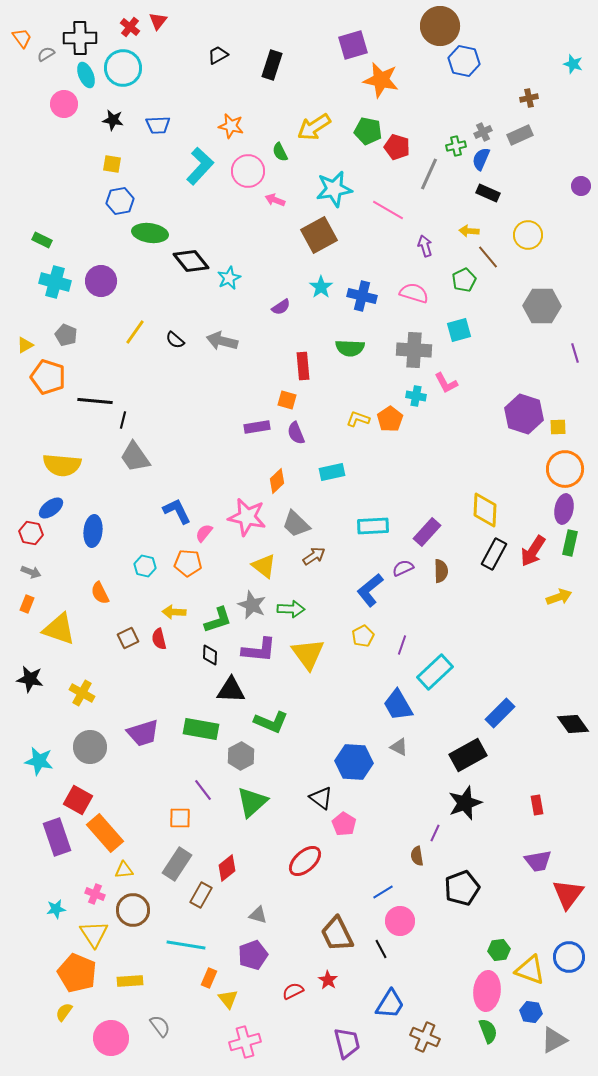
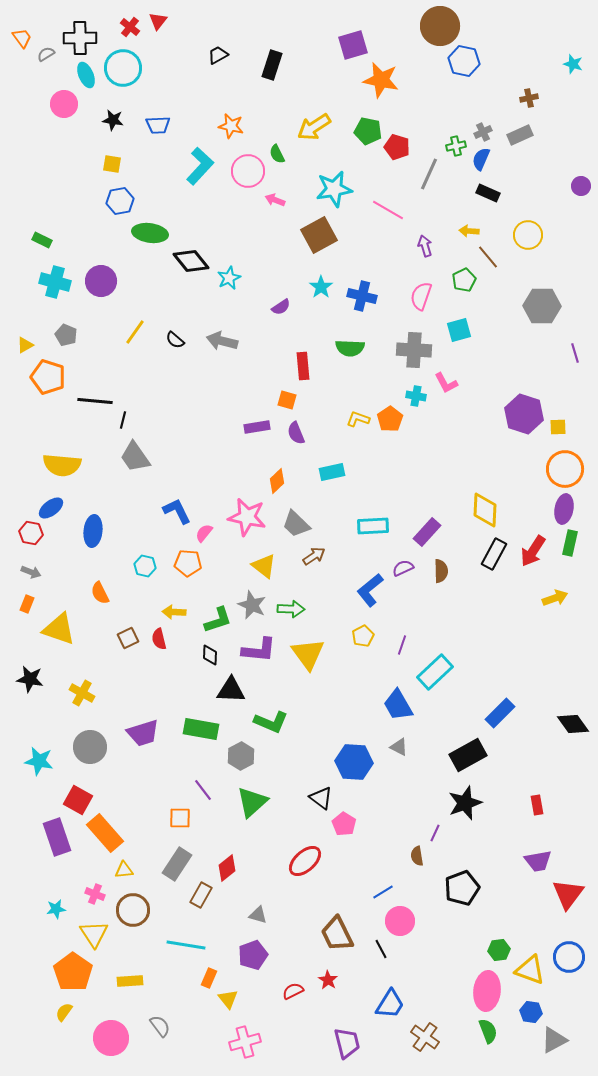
green semicircle at (280, 152): moved 3 px left, 2 px down
pink semicircle at (414, 293): moved 7 px right, 3 px down; rotated 88 degrees counterclockwise
yellow arrow at (559, 597): moved 4 px left, 1 px down
orange pentagon at (77, 973): moved 4 px left, 1 px up; rotated 12 degrees clockwise
brown cross at (425, 1037): rotated 12 degrees clockwise
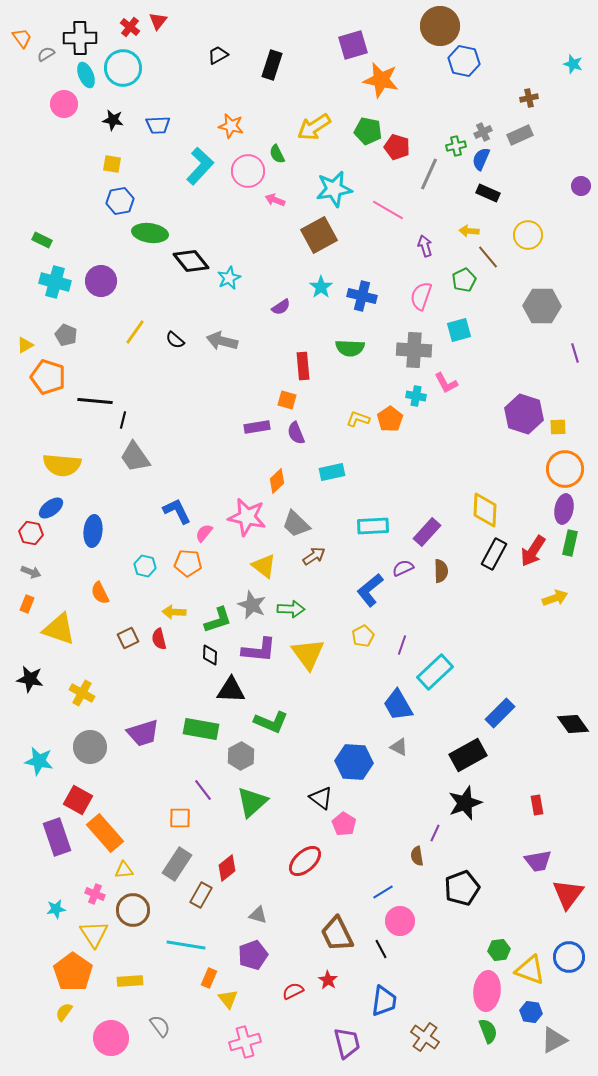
blue trapezoid at (390, 1004): moved 6 px left, 3 px up; rotated 24 degrees counterclockwise
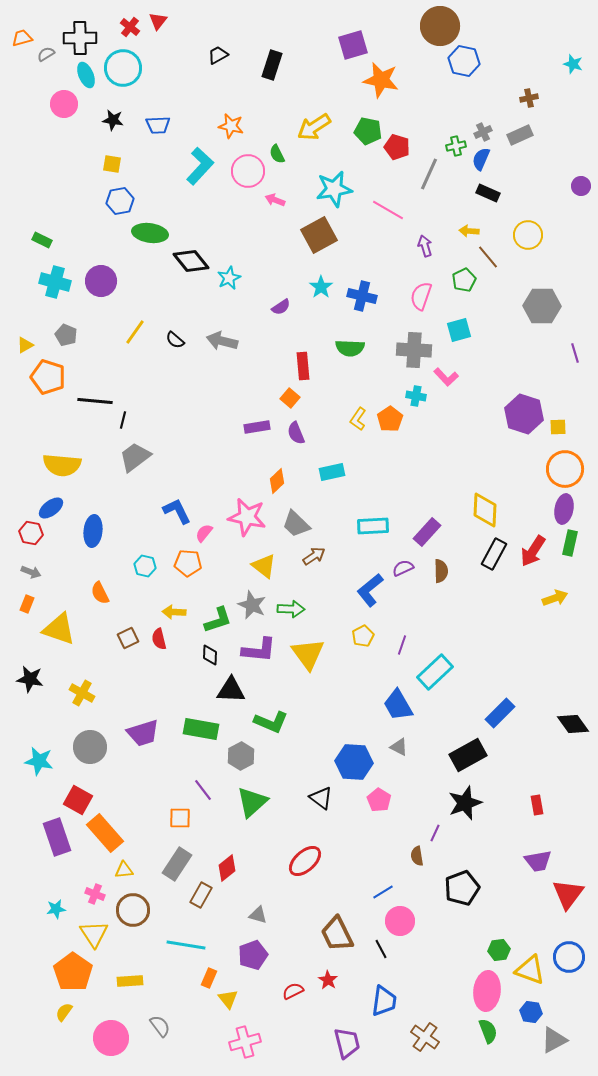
orange trapezoid at (22, 38): rotated 70 degrees counterclockwise
pink L-shape at (446, 383): moved 6 px up; rotated 15 degrees counterclockwise
orange square at (287, 400): moved 3 px right, 2 px up; rotated 24 degrees clockwise
yellow L-shape at (358, 419): rotated 75 degrees counterclockwise
gray trapezoid at (135, 457): rotated 88 degrees clockwise
pink pentagon at (344, 824): moved 35 px right, 24 px up
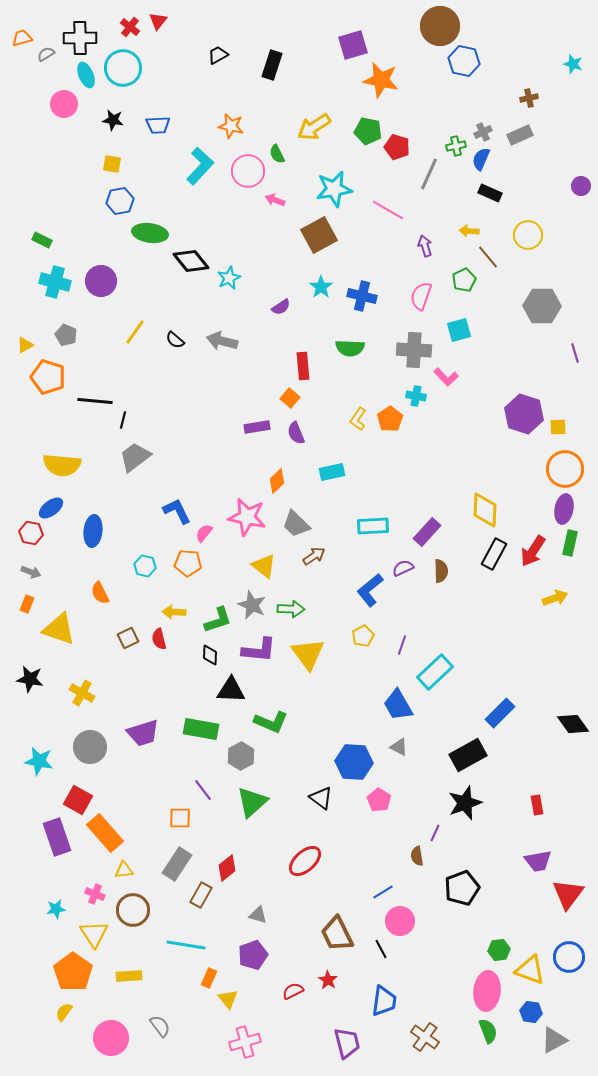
black rectangle at (488, 193): moved 2 px right
yellow rectangle at (130, 981): moved 1 px left, 5 px up
